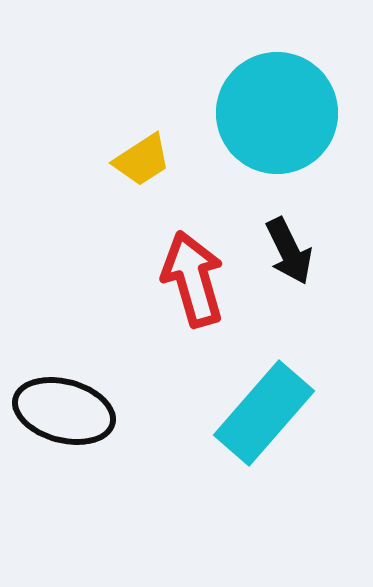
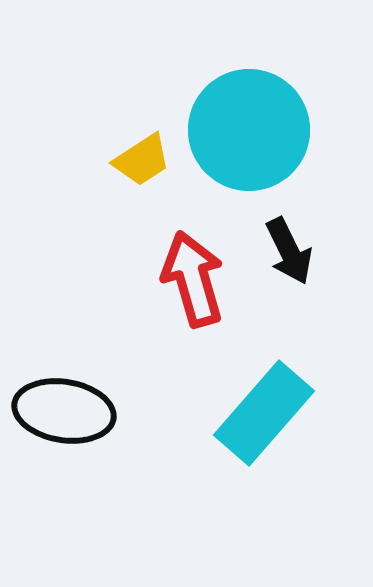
cyan circle: moved 28 px left, 17 px down
black ellipse: rotated 6 degrees counterclockwise
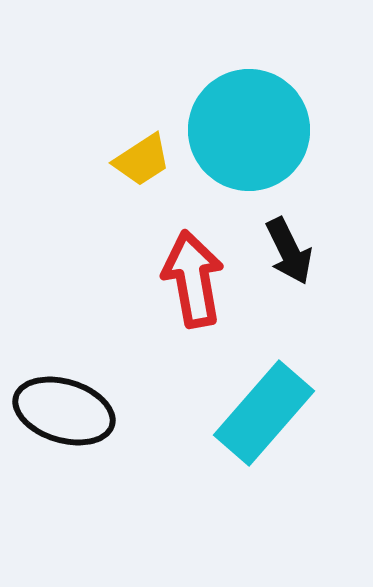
red arrow: rotated 6 degrees clockwise
black ellipse: rotated 8 degrees clockwise
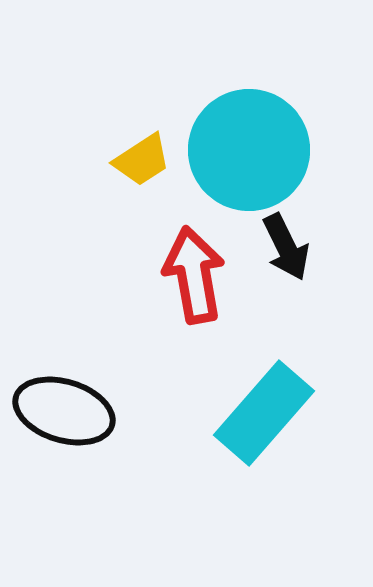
cyan circle: moved 20 px down
black arrow: moved 3 px left, 4 px up
red arrow: moved 1 px right, 4 px up
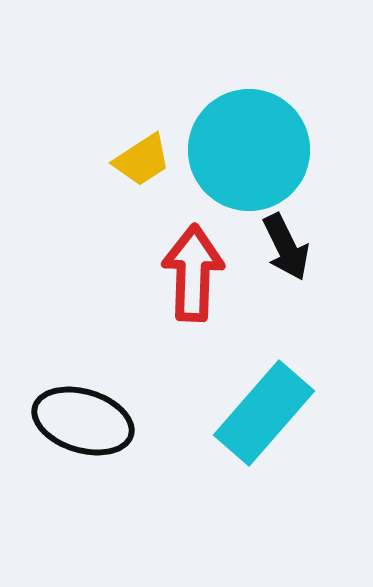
red arrow: moved 1 px left, 2 px up; rotated 12 degrees clockwise
black ellipse: moved 19 px right, 10 px down
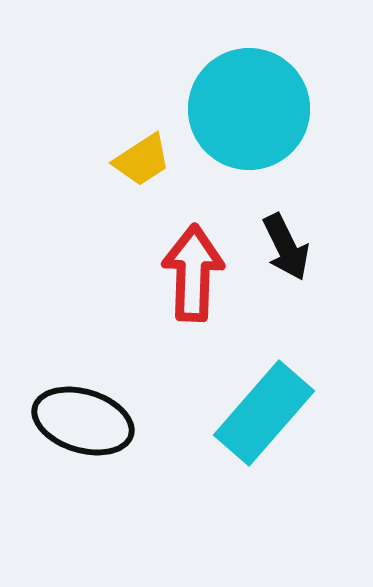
cyan circle: moved 41 px up
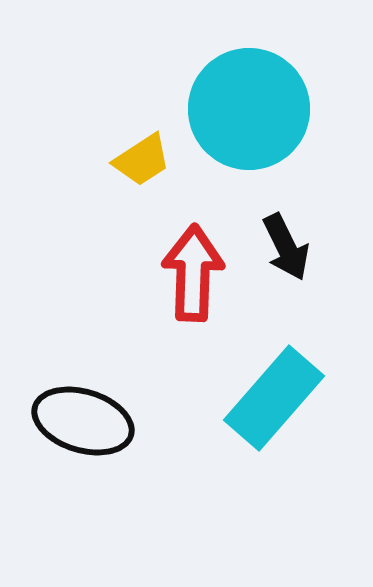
cyan rectangle: moved 10 px right, 15 px up
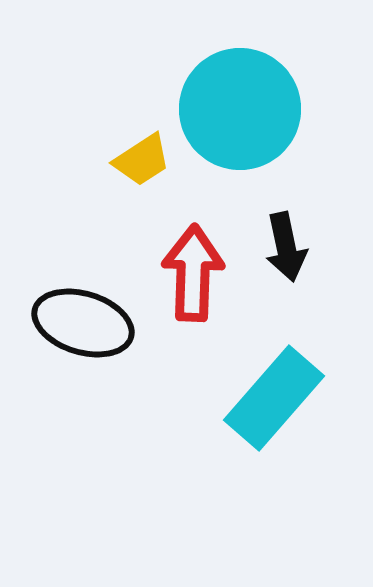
cyan circle: moved 9 px left
black arrow: rotated 14 degrees clockwise
black ellipse: moved 98 px up
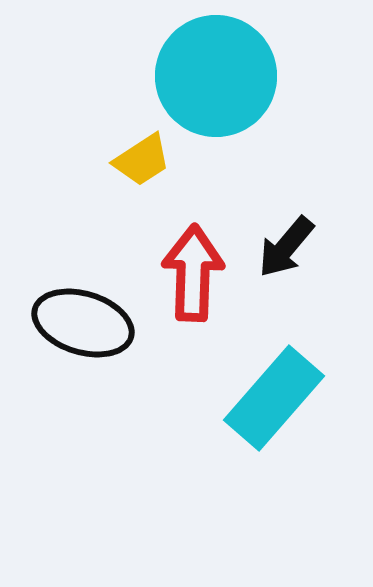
cyan circle: moved 24 px left, 33 px up
black arrow: rotated 52 degrees clockwise
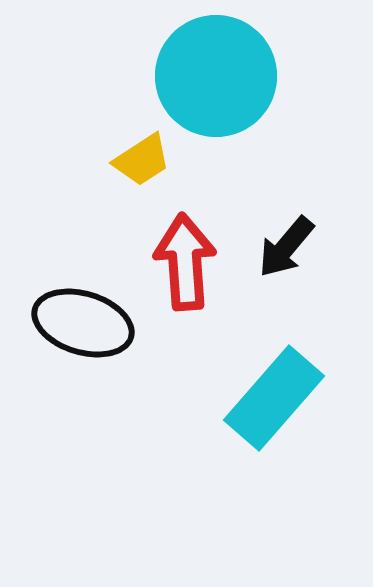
red arrow: moved 8 px left, 11 px up; rotated 6 degrees counterclockwise
